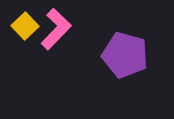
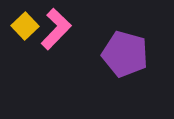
purple pentagon: moved 1 px up
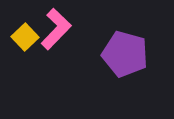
yellow square: moved 11 px down
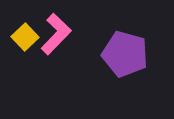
pink L-shape: moved 5 px down
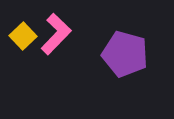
yellow square: moved 2 px left, 1 px up
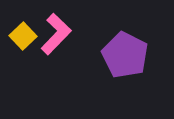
purple pentagon: moved 1 px down; rotated 12 degrees clockwise
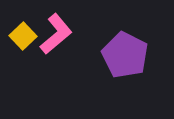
pink L-shape: rotated 6 degrees clockwise
